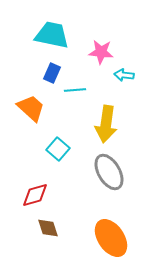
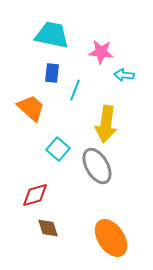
blue rectangle: rotated 18 degrees counterclockwise
cyan line: rotated 65 degrees counterclockwise
gray ellipse: moved 12 px left, 6 px up
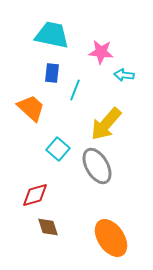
yellow arrow: rotated 33 degrees clockwise
brown diamond: moved 1 px up
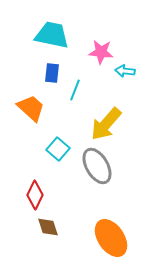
cyan arrow: moved 1 px right, 4 px up
red diamond: rotated 48 degrees counterclockwise
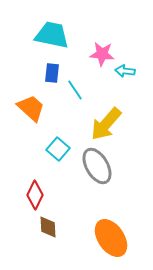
pink star: moved 1 px right, 2 px down
cyan line: rotated 55 degrees counterclockwise
brown diamond: rotated 15 degrees clockwise
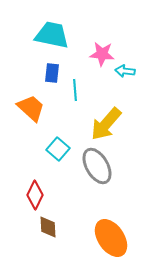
cyan line: rotated 30 degrees clockwise
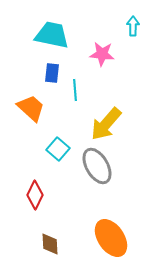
cyan arrow: moved 8 px right, 45 px up; rotated 84 degrees clockwise
brown diamond: moved 2 px right, 17 px down
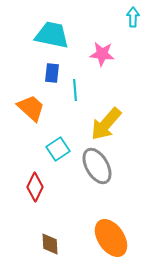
cyan arrow: moved 9 px up
cyan square: rotated 15 degrees clockwise
red diamond: moved 8 px up
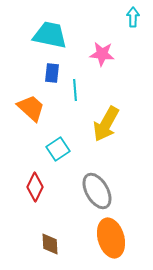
cyan trapezoid: moved 2 px left
yellow arrow: rotated 12 degrees counterclockwise
gray ellipse: moved 25 px down
orange ellipse: rotated 18 degrees clockwise
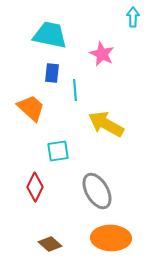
pink star: rotated 20 degrees clockwise
yellow arrow: rotated 90 degrees clockwise
cyan square: moved 2 px down; rotated 25 degrees clockwise
orange ellipse: rotated 72 degrees counterclockwise
brown diamond: rotated 45 degrees counterclockwise
